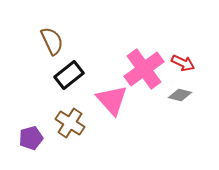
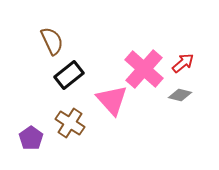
red arrow: rotated 65 degrees counterclockwise
pink cross: rotated 12 degrees counterclockwise
purple pentagon: rotated 20 degrees counterclockwise
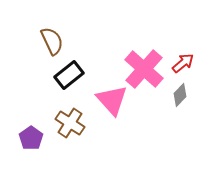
gray diamond: rotated 60 degrees counterclockwise
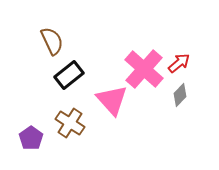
red arrow: moved 4 px left
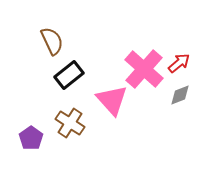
gray diamond: rotated 25 degrees clockwise
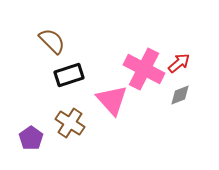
brown semicircle: rotated 20 degrees counterclockwise
pink cross: rotated 15 degrees counterclockwise
black rectangle: rotated 20 degrees clockwise
